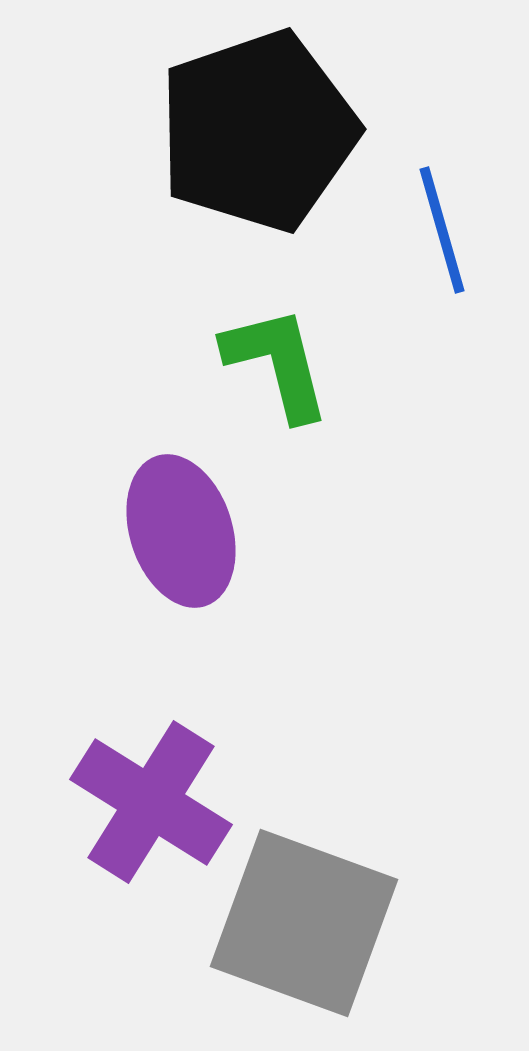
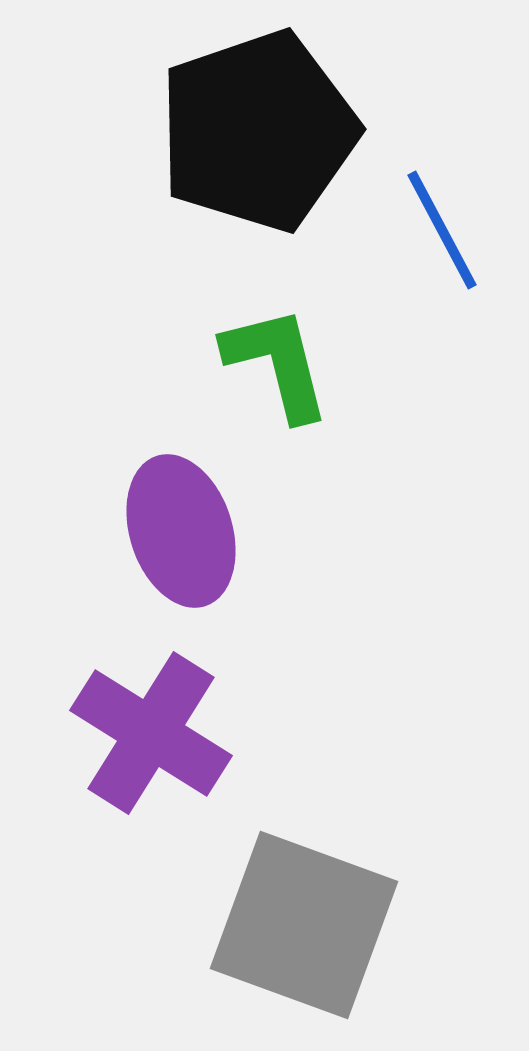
blue line: rotated 12 degrees counterclockwise
purple cross: moved 69 px up
gray square: moved 2 px down
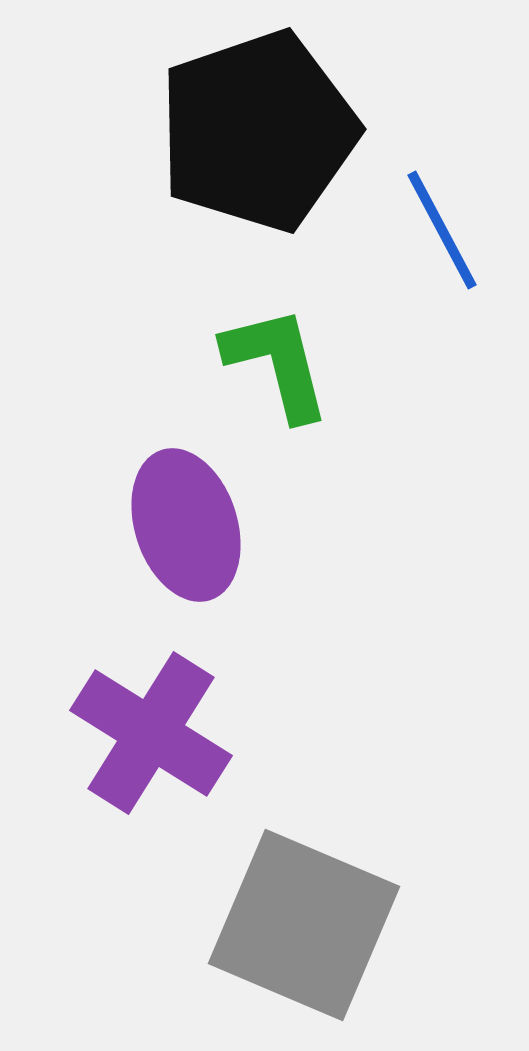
purple ellipse: moved 5 px right, 6 px up
gray square: rotated 3 degrees clockwise
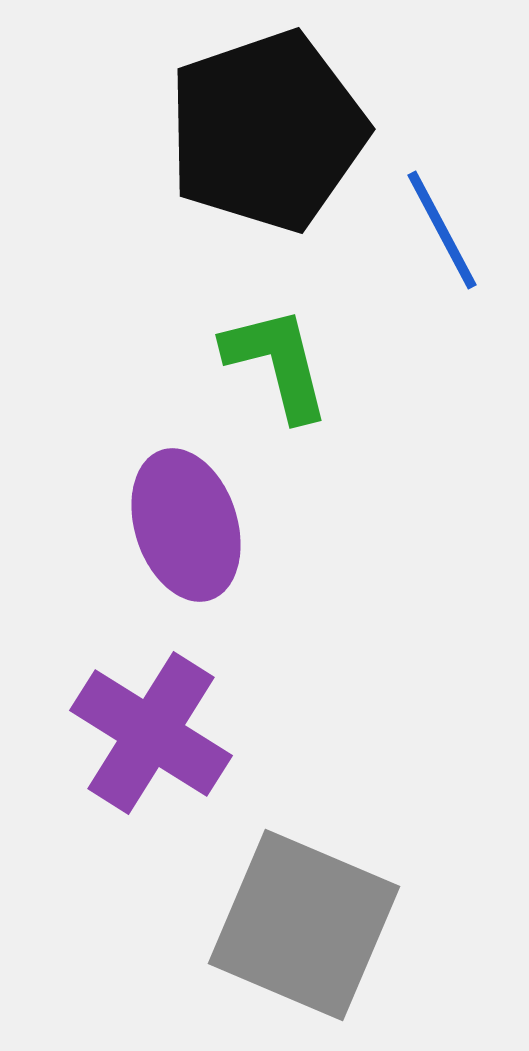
black pentagon: moved 9 px right
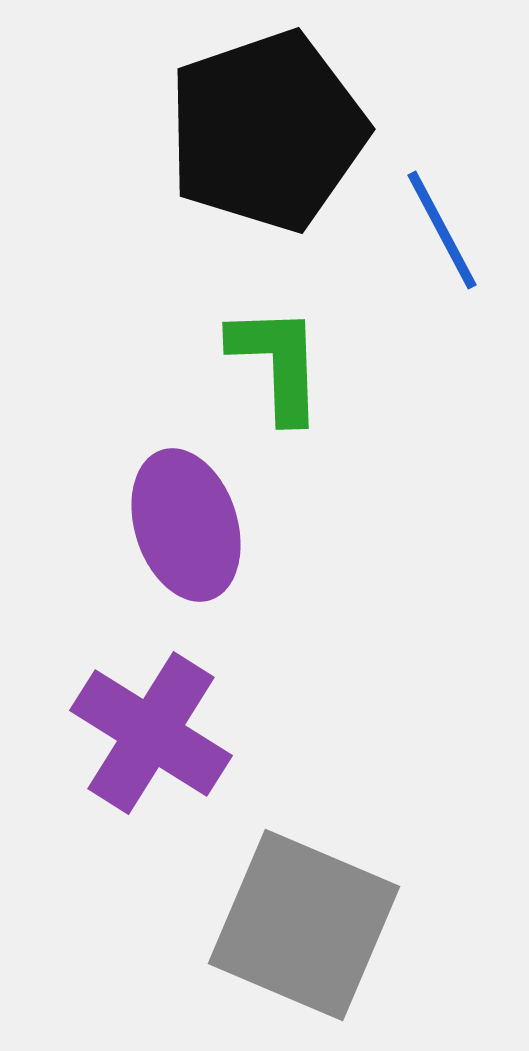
green L-shape: rotated 12 degrees clockwise
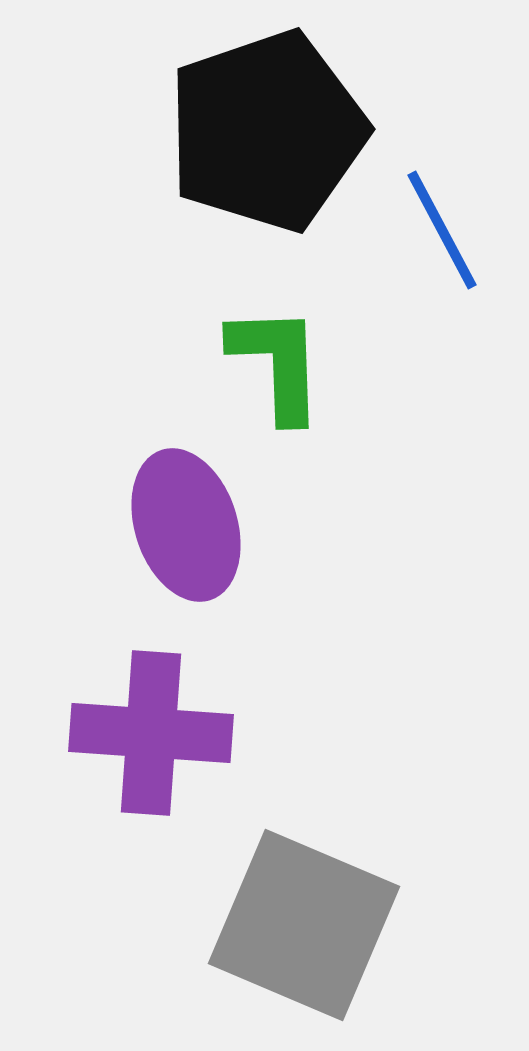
purple cross: rotated 28 degrees counterclockwise
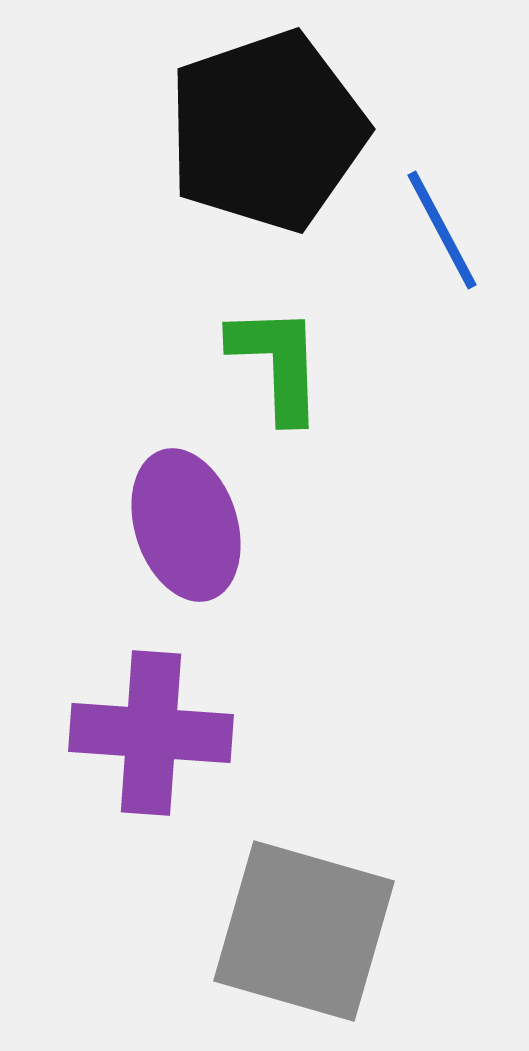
gray square: moved 6 px down; rotated 7 degrees counterclockwise
